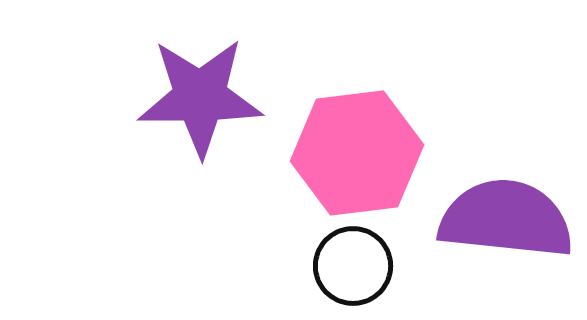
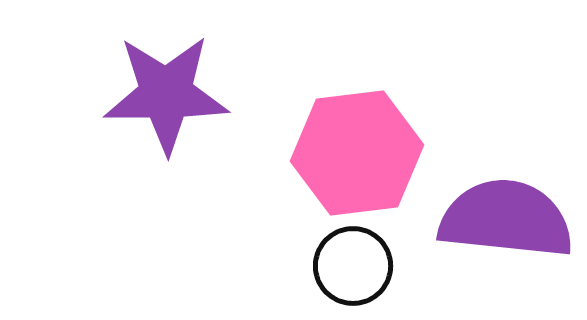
purple star: moved 34 px left, 3 px up
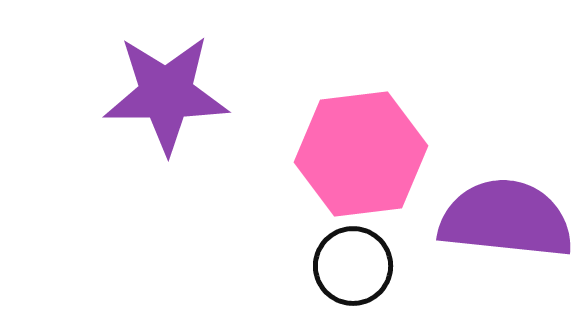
pink hexagon: moved 4 px right, 1 px down
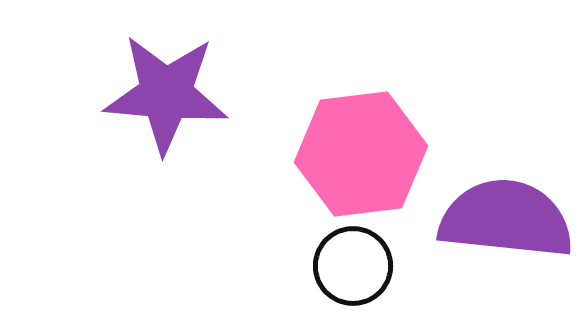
purple star: rotated 5 degrees clockwise
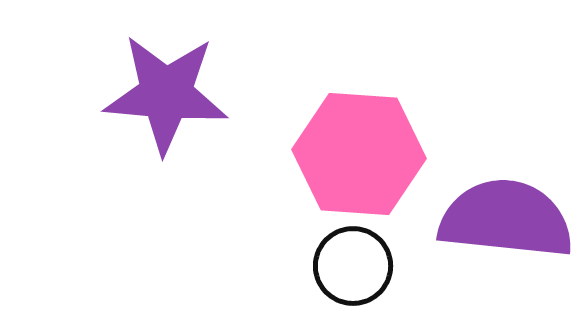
pink hexagon: moved 2 px left; rotated 11 degrees clockwise
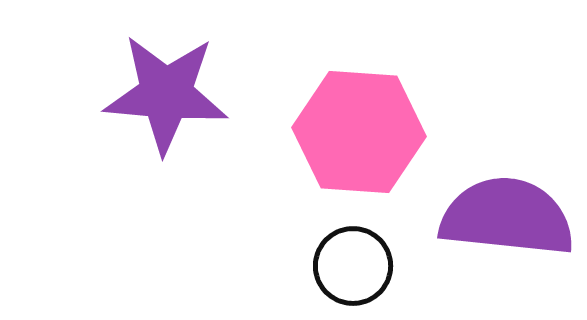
pink hexagon: moved 22 px up
purple semicircle: moved 1 px right, 2 px up
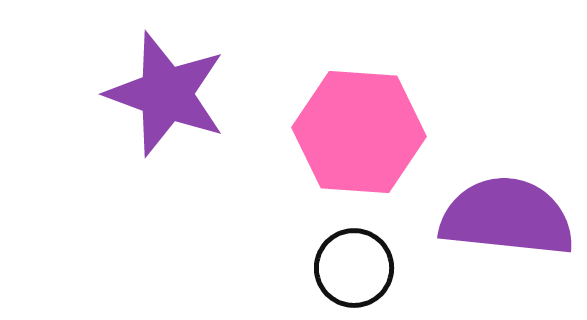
purple star: rotated 15 degrees clockwise
black circle: moved 1 px right, 2 px down
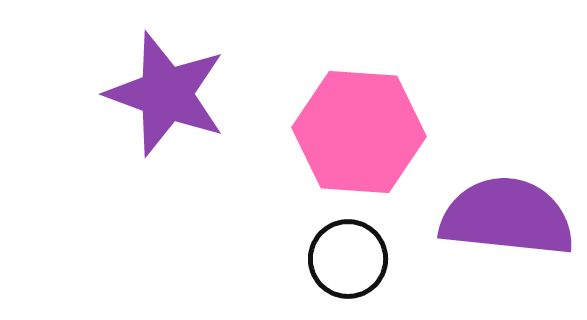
black circle: moved 6 px left, 9 px up
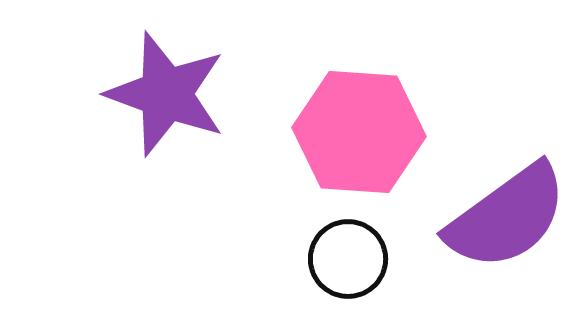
purple semicircle: rotated 138 degrees clockwise
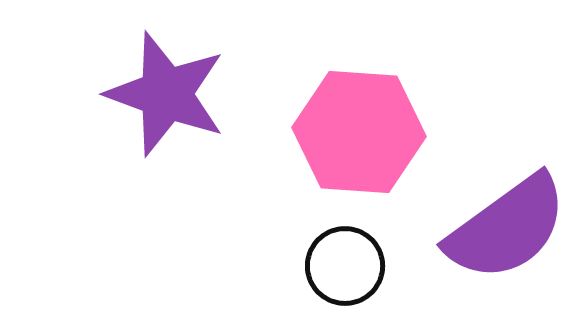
purple semicircle: moved 11 px down
black circle: moved 3 px left, 7 px down
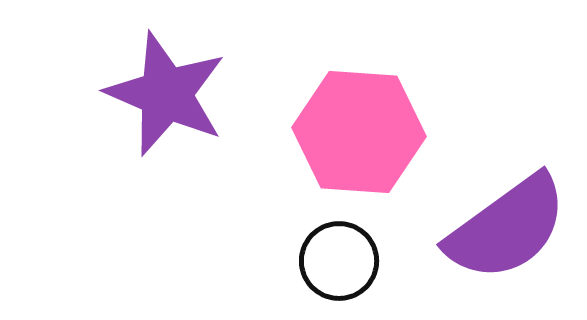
purple star: rotated 3 degrees clockwise
black circle: moved 6 px left, 5 px up
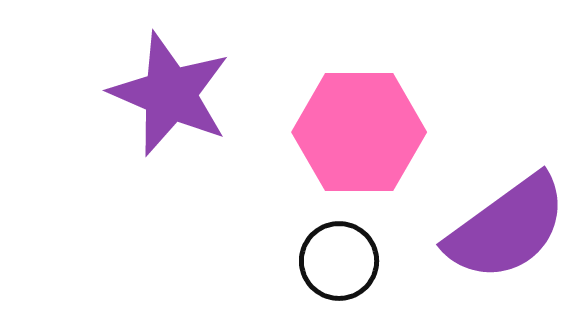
purple star: moved 4 px right
pink hexagon: rotated 4 degrees counterclockwise
